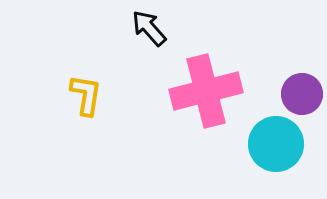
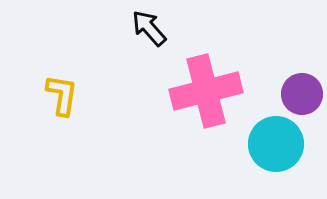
yellow L-shape: moved 24 px left
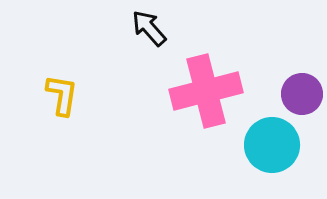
cyan circle: moved 4 px left, 1 px down
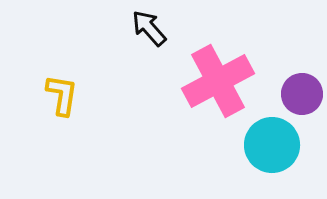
pink cross: moved 12 px right, 10 px up; rotated 14 degrees counterclockwise
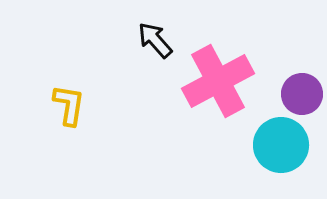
black arrow: moved 6 px right, 12 px down
yellow L-shape: moved 7 px right, 10 px down
cyan circle: moved 9 px right
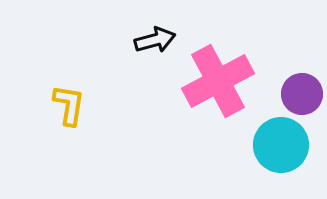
black arrow: rotated 117 degrees clockwise
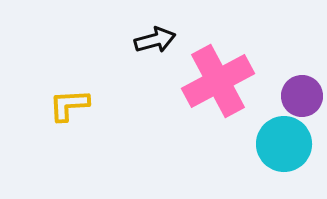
purple circle: moved 2 px down
yellow L-shape: rotated 102 degrees counterclockwise
cyan circle: moved 3 px right, 1 px up
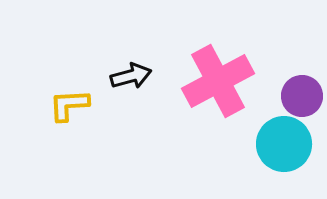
black arrow: moved 24 px left, 36 px down
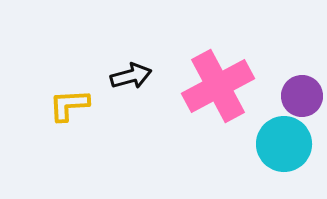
pink cross: moved 5 px down
